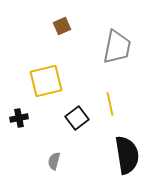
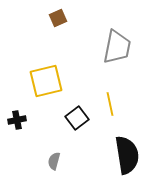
brown square: moved 4 px left, 8 px up
black cross: moved 2 px left, 2 px down
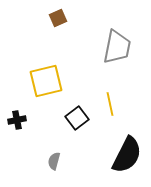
black semicircle: rotated 36 degrees clockwise
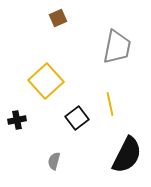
yellow square: rotated 28 degrees counterclockwise
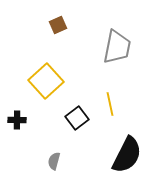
brown square: moved 7 px down
black cross: rotated 12 degrees clockwise
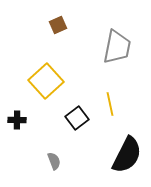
gray semicircle: rotated 144 degrees clockwise
